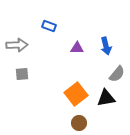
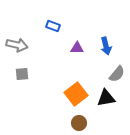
blue rectangle: moved 4 px right
gray arrow: rotated 15 degrees clockwise
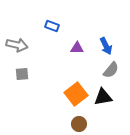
blue rectangle: moved 1 px left
blue arrow: rotated 12 degrees counterclockwise
gray semicircle: moved 6 px left, 4 px up
black triangle: moved 3 px left, 1 px up
brown circle: moved 1 px down
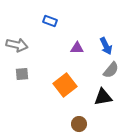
blue rectangle: moved 2 px left, 5 px up
orange square: moved 11 px left, 9 px up
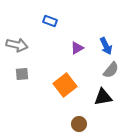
purple triangle: rotated 32 degrees counterclockwise
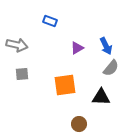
gray semicircle: moved 2 px up
orange square: rotated 30 degrees clockwise
black triangle: moved 2 px left; rotated 12 degrees clockwise
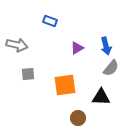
blue arrow: rotated 12 degrees clockwise
gray square: moved 6 px right
brown circle: moved 1 px left, 6 px up
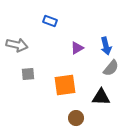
brown circle: moved 2 px left
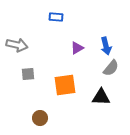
blue rectangle: moved 6 px right, 4 px up; rotated 16 degrees counterclockwise
brown circle: moved 36 px left
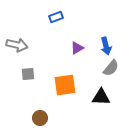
blue rectangle: rotated 24 degrees counterclockwise
